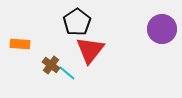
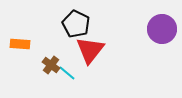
black pentagon: moved 1 px left, 2 px down; rotated 12 degrees counterclockwise
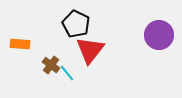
purple circle: moved 3 px left, 6 px down
cyan line: rotated 12 degrees clockwise
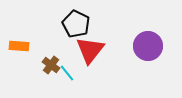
purple circle: moved 11 px left, 11 px down
orange rectangle: moved 1 px left, 2 px down
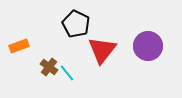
orange rectangle: rotated 24 degrees counterclockwise
red triangle: moved 12 px right
brown cross: moved 2 px left, 2 px down
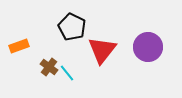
black pentagon: moved 4 px left, 3 px down
purple circle: moved 1 px down
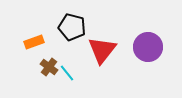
black pentagon: rotated 12 degrees counterclockwise
orange rectangle: moved 15 px right, 4 px up
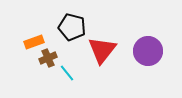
purple circle: moved 4 px down
brown cross: moved 1 px left, 9 px up; rotated 30 degrees clockwise
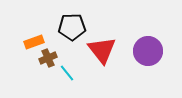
black pentagon: rotated 16 degrees counterclockwise
red triangle: rotated 16 degrees counterclockwise
